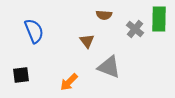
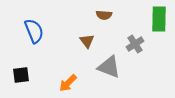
gray cross: moved 15 px down; rotated 18 degrees clockwise
orange arrow: moved 1 px left, 1 px down
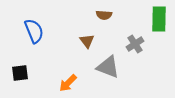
gray triangle: moved 1 px left
black square: moved 1 px left, 2 px up
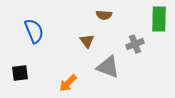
gray cross: rotated 12 degrees clockwise
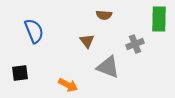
orange arrow: moved 2 px down; rotated 108 degrees counterclockwise
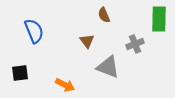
brown semicircle: rotated 63 degrees clockwise
orange arrow: moved 3 px left
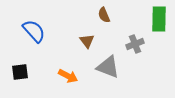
blue semicircle: rotated 20 degrees counterclockwise
black square: moved 1 px up
orange arrow: moved 3 px right, 9 px up
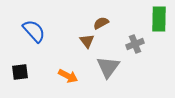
brown semicircle: moved 3 px left, 8 px down; rotated 84 degrees clockwise
gray triangle: rotated 45 degrees clockwise
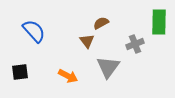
green rectangle: moved 3 px down
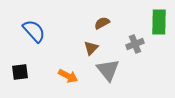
brown semicircle: moved 1 px right
brown triangle: moved 4 px right, 7 px down; rotated 21 degrees clockwise
gray triangle: moved 3 px down; rotated 15 degrees counterclockwise
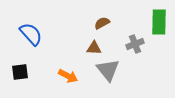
blue semicircle: moved 3 px left, 3 px down
brown triangle: moved 3 px right; rotated 49 degrees clockwise
